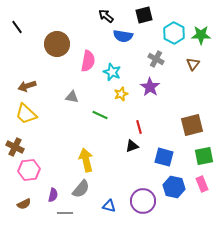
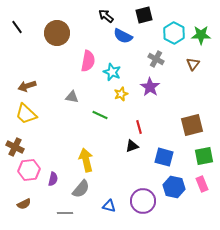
blue semicircle: rotated 18 degrees clockwise
brown circle: moved 11 px up
purple semicircle: moved 16 px up
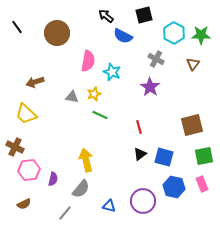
brown arrow: moved 8 px right, 4 px up
yellow star: moved 27 px left
black triangle: moved 8 px right, 8 px down; rotated 16 degrees counterclockwise
gray line: rotated 49 degrees counterclockwise
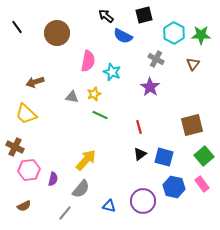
green square: rotated 30 degrees counterclockwise
yellow arrow: rotated 55 degrees clockwise
pink rectangle: rotated 14 degrees counterclockwise
brown semicircle: moved 2 px down
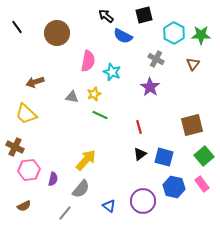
blue triangle: rotated 24 degrees clockwise
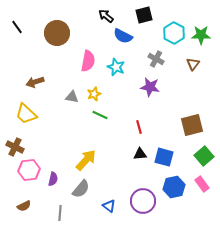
cyan star: moved 4 px right, 5 px up
purple star: rotated 24 degrees counterclockwise
black triangle: rotated 32 degrees clockwise
blue hexagon: rotated 25 degrees counterclockwise
gray line: moved 5 px left; rotated 35 degrees counterclockwise
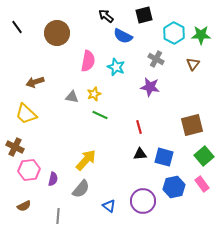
gray line: moved 2 px left, 3 px down
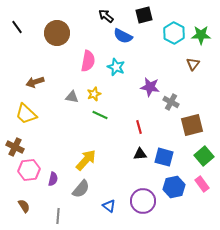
gray cross: moved 15 px right, 43 px down
brown semicircle: rotated 96 degrees counterclockwise
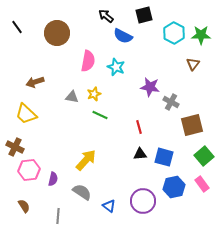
gray semicircle: moved 1 px right, 3 px down; rotated 96 degrees counterclockwise
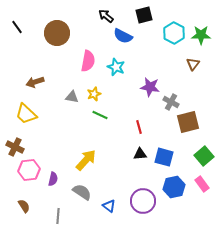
brown square: moved 4 px left, 3 px up
